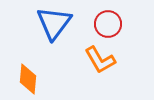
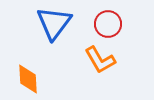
orange diamond: rotated 8 degrees counterclockwise
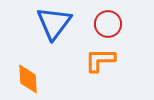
orange L-shape: rotated 120 degrees clockwise
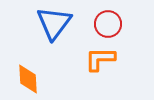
orange L-shape: moved 1 px up
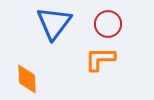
orange diamond: moved 1 px left
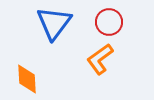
red circle: moved 1 px right, 2 px up
orange L-shape: rotated 36 degrees counterclockwise
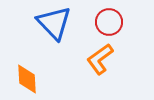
blue triangle: rotated 21 degrees counterclockwise
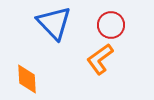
red circle: moved 2 px right, 3 px down
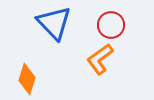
orange diamond: rotated 20 degrees clockwise
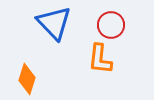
orange L-shape: rotated 48 degrees counterclockwise
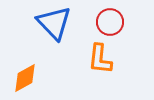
red circle: moved 1 px left, 3 px up
orange diamond: moved 2 px left, 1 px up; rotated 44 degrees clockwise
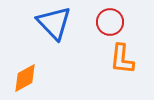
orange L-shape: moved 22 px right
